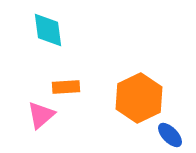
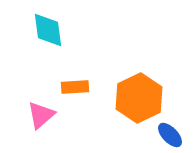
orange rectangle: moved 9 px right
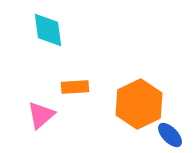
orange hexagon: moved 6 px down
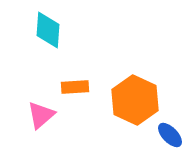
cyan diamond: rotated 12 degrees clockwise
orange hexagon: moved 4 px left, 4 px up; rotated 9 degrees counterclockwise
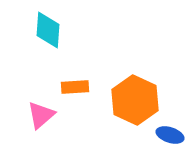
blue ellipse: rotated 28 degrees counterclockwise
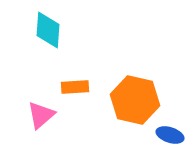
orange hexagon: rotated 12 degrees counterclockwise
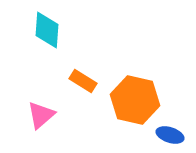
cyan diamond: moved 1 px left
orange rectangle: moved 8 px right, 6 px up; rotated 36 degrees clockwise
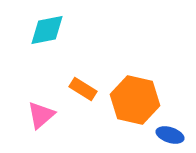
cyan diamond: rotated 75 degrees clockwise
orange rectangle: moved 8 px down
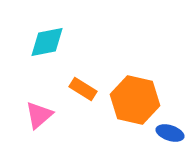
cyan diamond: moved 12 px down
pink triangle: moved 2 px left
blue ellipse: moved 2 px up
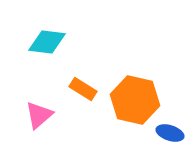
cyan diamond: rotated 18 degrees clockwise
